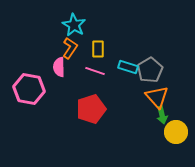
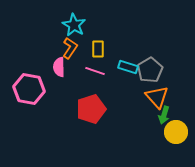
green arrow: moved 2 px right; rotated 30 degrees clockwise
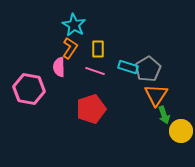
gray pentagon: moved 2 px left, 1 px up
orange triangle: moved 1 px left, 2 px up; rotated 15 degrees clockwise
green arrow: rotated 36 degrees counterclockwise
yellow circle: moved 5 px right, 1 px up
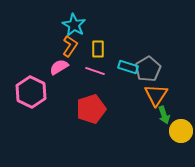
orange L-shape: moved 2 px up
pink semicircle: rotated 60 degrees clockwise
pink hexagon: moved 2 px right, 3 px down; rotated 16 degrees clockwise
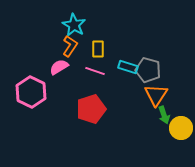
gray pentagon: moved 1 px down; rotated 25 degrees counterclockwise
yellow circle: moved 3 px up
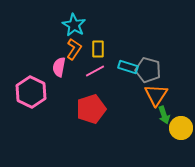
orange L-shape: moved 4 px right, 3 px down
pink semicircle: rotated 48 degrees counterclockwise
pink line: rotated 48 degrees counterclockwise
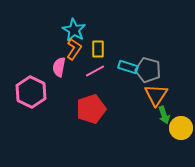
cyan star: moved 5 px down
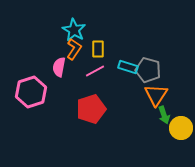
pink hexagon: rotated 16 degrees clockwise
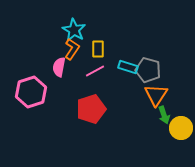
orange L-shape: moved 2 px left
